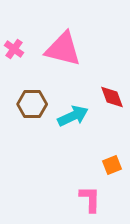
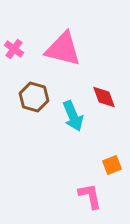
red diamond: moved 8 px left
brown hexagon: moved 2 px right, 7 px up; rotated 16 degrees clockwise
cyan arrow: rotated 92 degrees clockwise
pink L-shape: moved 3 px up; rotated 12 degrees counterclockwise
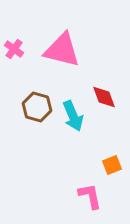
pink triangle: moved 1 px left, 1 px down
brown hexagon: moved 3 px right, 10 px down
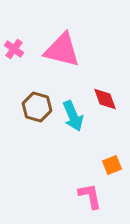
red diamond: moved 1 px right, 2 px down
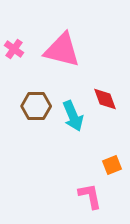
brown hexagon: moved 1 px left, 1 px up; rotated 16 degrees counterclockwise
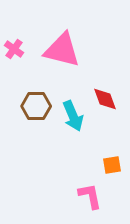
orange square: rotated 12 degrees clockwise
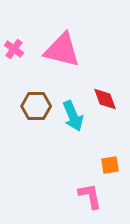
orange square: moved 2 px left
